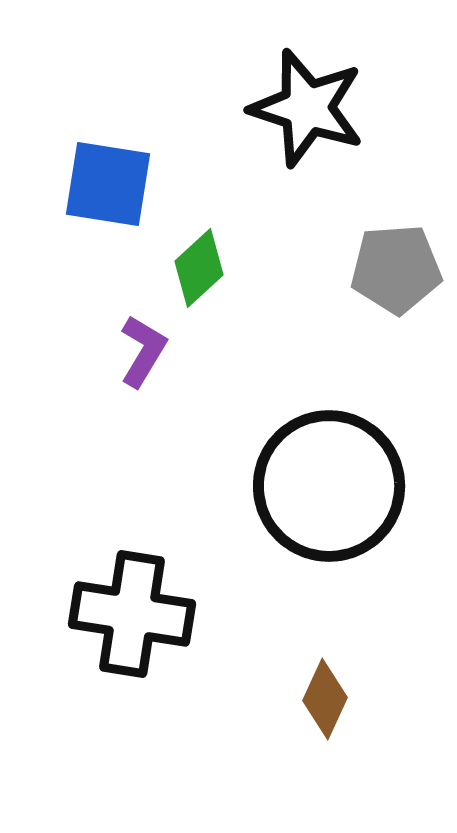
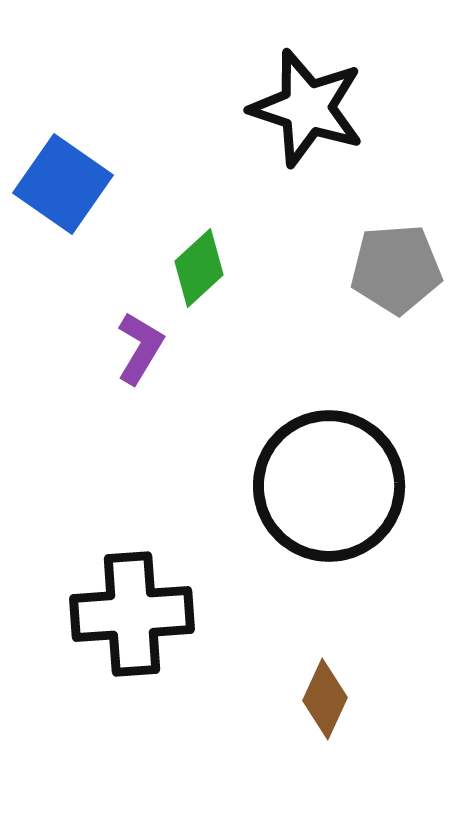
blue square: moved 45 px left; rotated 26 degrees clockwise
purple L-shape: moved 3 px left, 3 px up
black cross: rotated 13 degrees counterclockwise
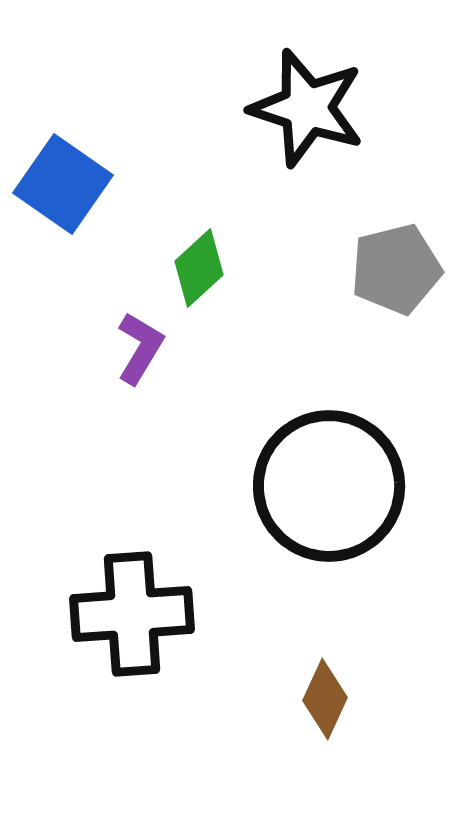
gray pentagon: rotated 10 degrees counterclockwise
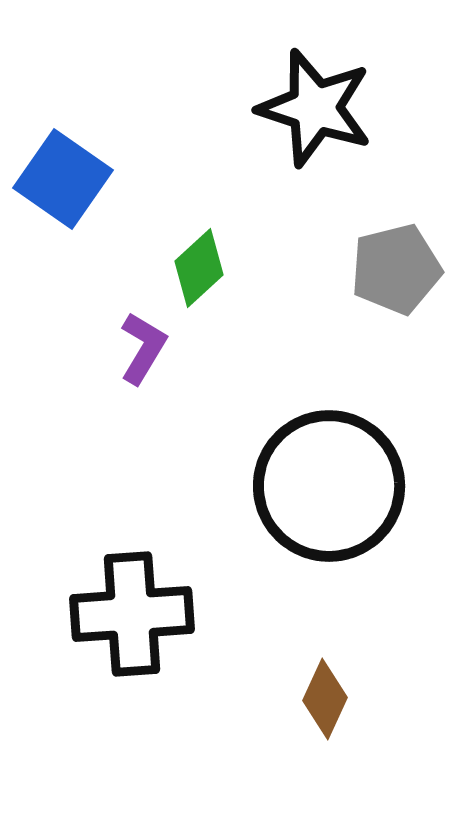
black star: moved 8 px right
blue square: moved 5 px up
purple L-shape: moved 3 px right
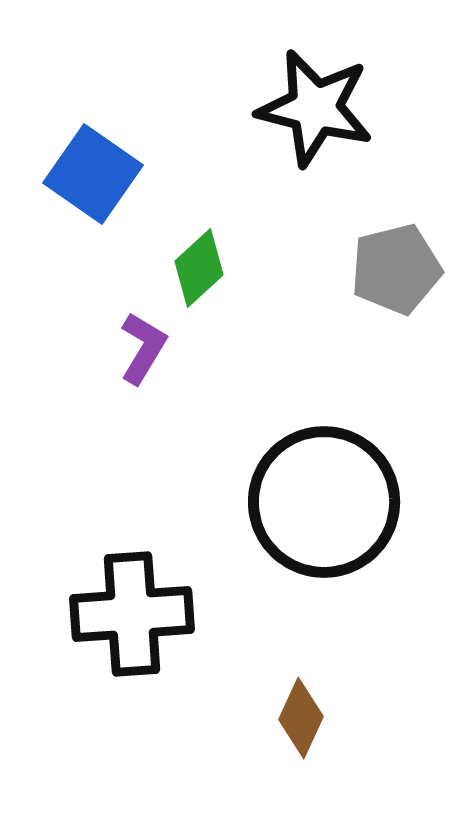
black star: rotated 4 degrees counterclockwise
blue square: moved 30 px right, 5 px up
black circle: moved 5 px left, 16 px down
brown diamond: moved 24 px left, 19 px down
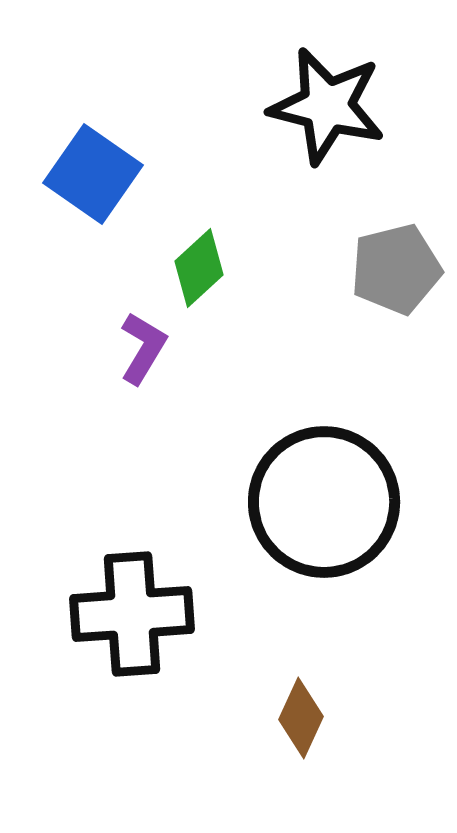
black star: moved 12 px right, 2 px up
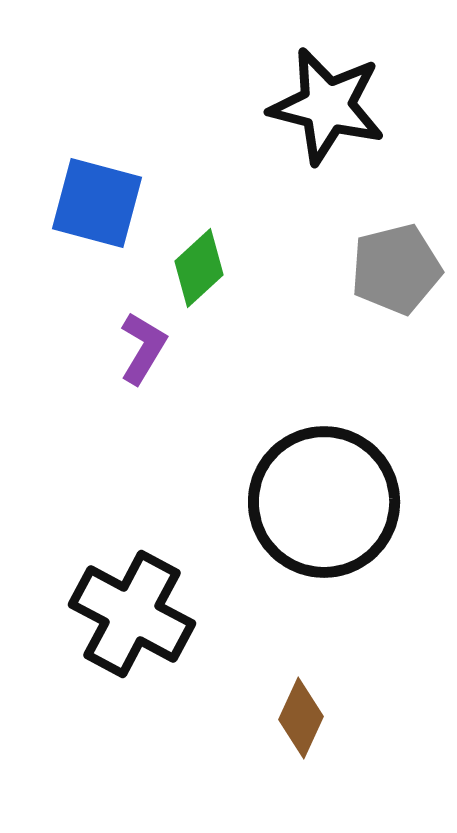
blue square: moved 4 px right, 29 px down; rotated 20 degrees counterclockwise
black cross: rotated 32 degrees clockwise
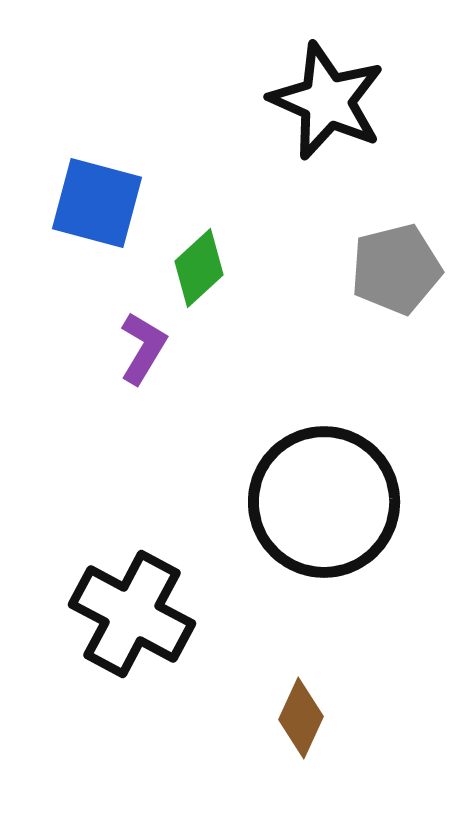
black star: moved 5 px up; rotated 10 degrees clockwise
